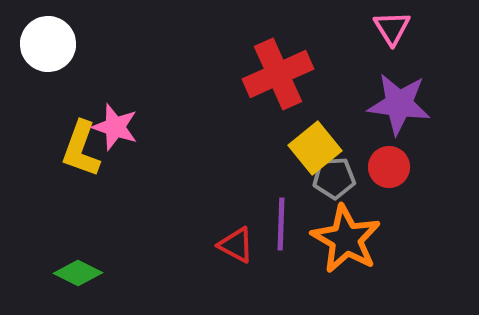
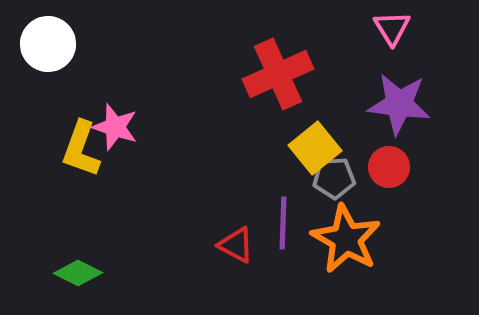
purple line: moved 2 px right, 1 px up
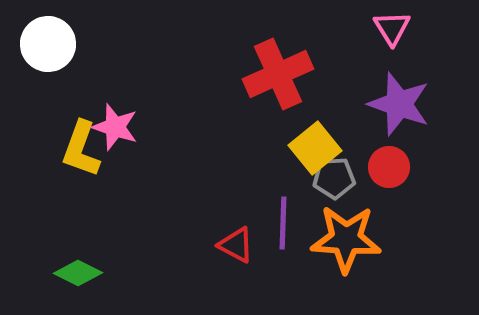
purple star: rotated 12 degrees clockwise
orange star: rotated 26 degrees counterclockwise
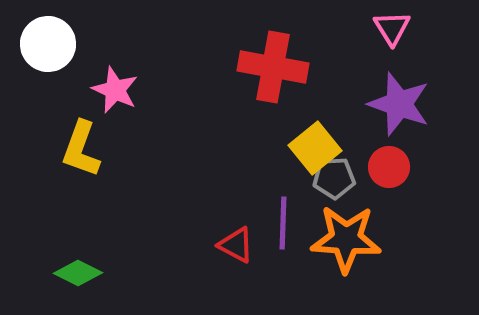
red cross: moved 5 px left, 7 px up; rotated 34 degrees clockwise
pink star: moved 37 px up; rotated 6 degrees clockwise
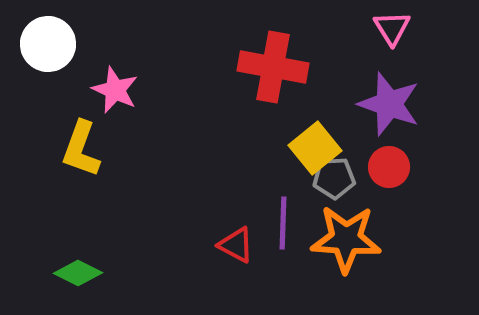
purple star: moved 10 px left
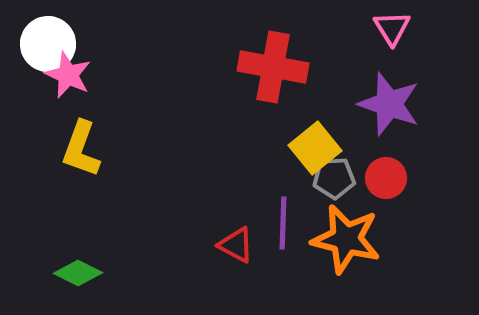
pink star: moved 47 px left, 15 px up
red circle: moved 3 px left, 11 px down
orange star: rotated 10 degrees clockwise
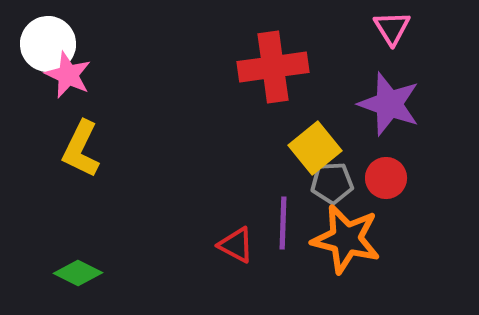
red cross: rotated 18 degrees counterclockwise
yellow L-shape: rotated 6 degrees clockwise
gray pentagon: moved 2 px left, 5 px down
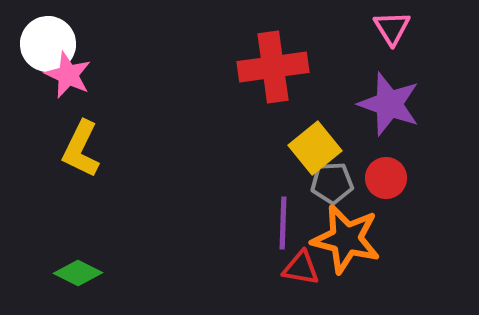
red triangle: moved 65 px right, 23 px down; rotated 18 degrees counterclockwise
